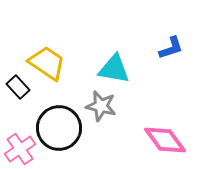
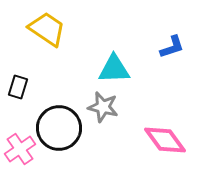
blue L-shape: moved 1 px right, 1 px up
yellow trapezoid: moved 34 px up
cyan triangle: rotated 12 degrees counterclockwise
black rectangle: rotated 60 degrees clockwise
gray star: moved 2 px right, 1 px down
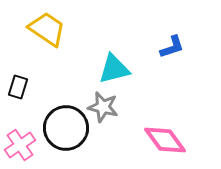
cyan triangle: rotated 12 degrees counterclockwise
black circle: moved 7 px right
pink cross: moved 4 px up
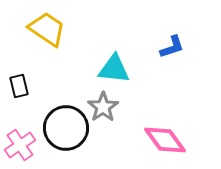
cyan triangle: rotated 20 degrees clockwise
black rectangle: moved 1 px right, 1 px up; rotated 30 degrees counterclockwise
gray star: rotated 24 degrees clockwise
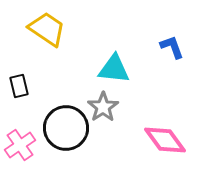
blue L-shape: rotated 92 degrees counterclockwise
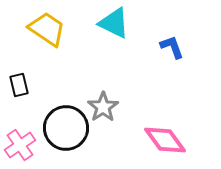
cyan triangle: moved 46 px up; rotated 20 degrees clockwise
black rectangle: moved 1 px up
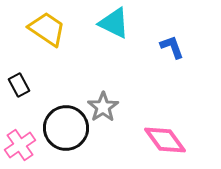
black rectangle: rotated 15 degrees counterclockwise
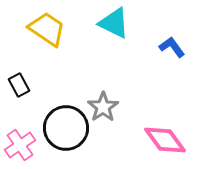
blue L-shape: rotated 16 degrees counterclockwise
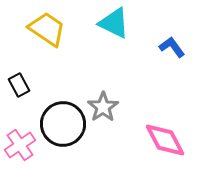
black circle: moved 3 px left, 4 px up
pink diamond: rotated 9 degrees clockwise
